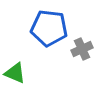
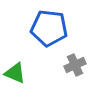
gray cross: moved 7 px left, 16 px down
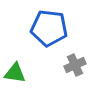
green triangle: rotated 15 degrees counterclockwise
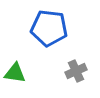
gray cross: moved 1 px right, 6 px down
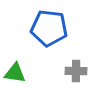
gray cross: rotated 25 degrees clockwise
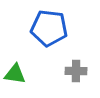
green triangle: moved 1 px down
